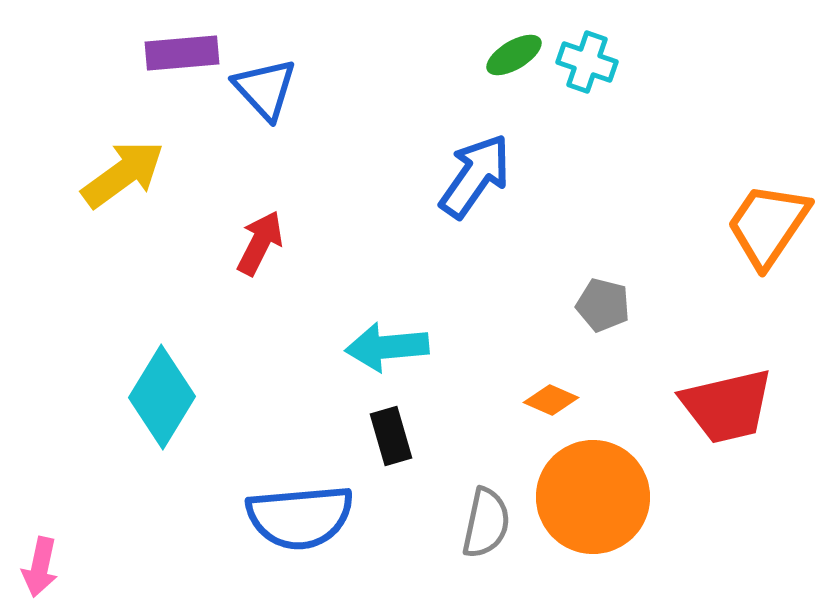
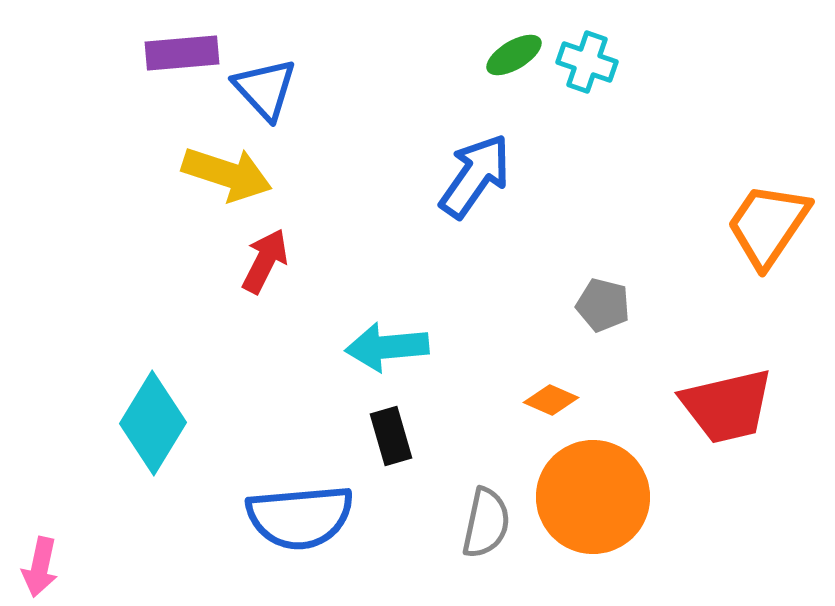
yellow arrow: moved 104 px right; rotated 54 degrees clockwise
red arrow: moved 5 px right, 18 px down
cyan diamond: moved 9 px left, 26 px down
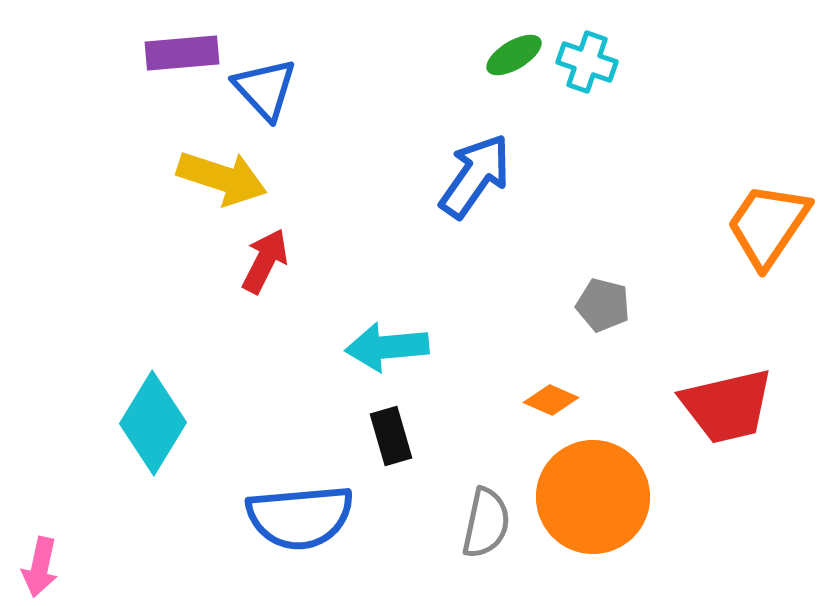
yellow arrow: moved 5 px left, 4 px down
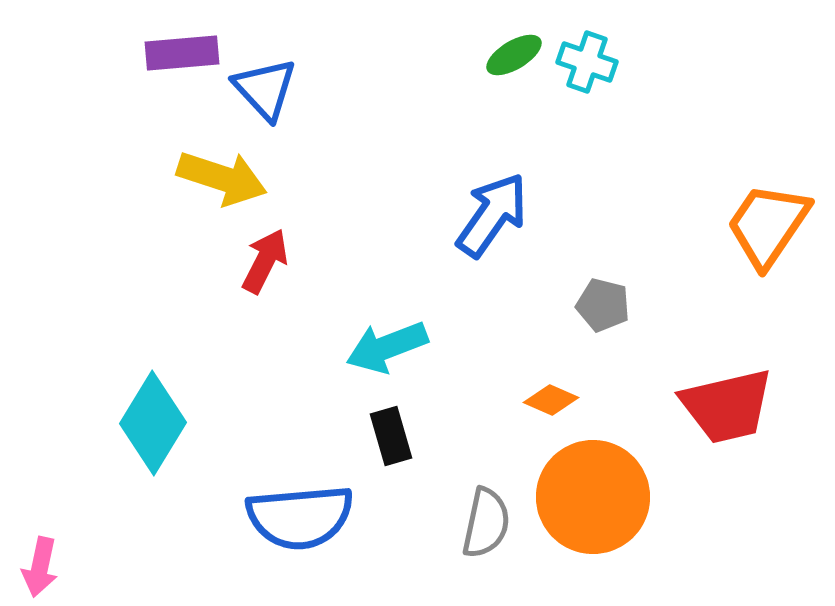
blue arrow: moved 17 px right, 39 px down
cyan arrow: rotated 16 degrees counterclockwise
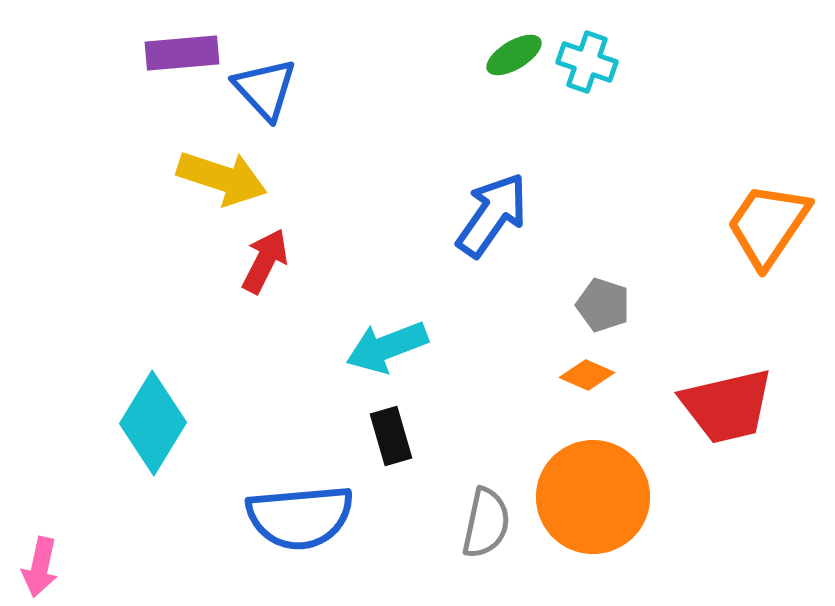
gray pentagon: rotated 4 degrees clockwise
orange diamond: moved 36 px right, 25 px up
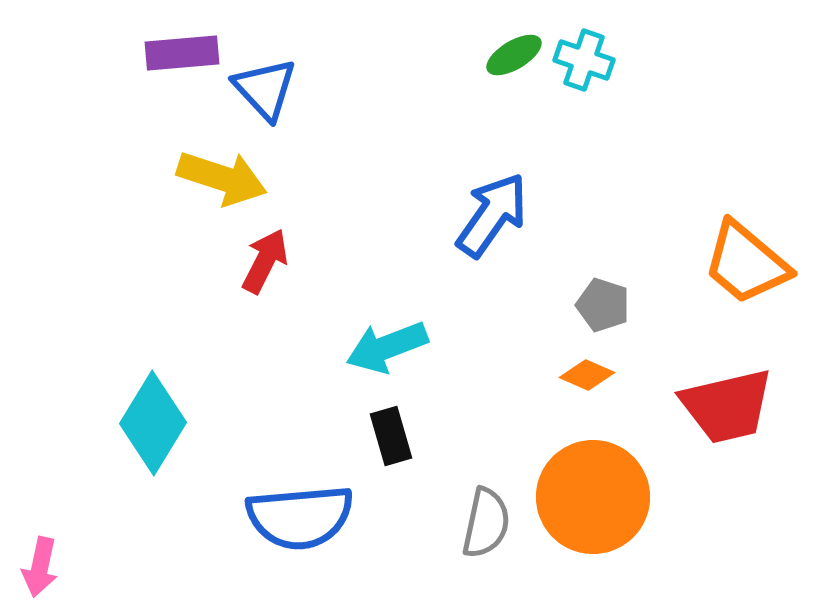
cyan cross: moved 3 px left, 2 px up
orange trapezoid: moved 22 px left, 38 px down; rotated 84 degrees counterclockwise
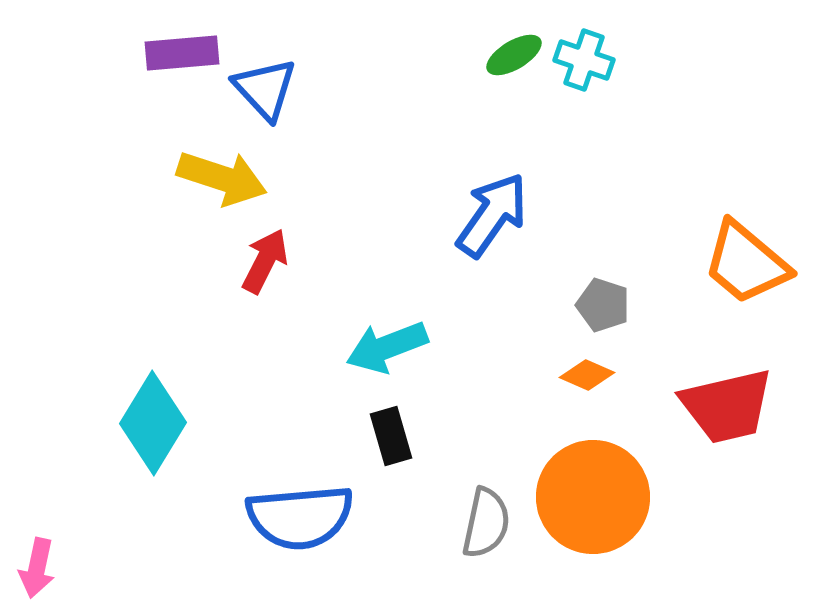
pink arrow: moved 3 px left, 1 px down
